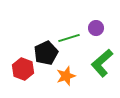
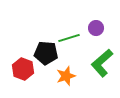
black pentagon: rotated 30 degrees clockwise
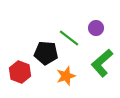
green line: rotated 55 degrees clockwise
red hexagon: moved 3 px left, 3 px down
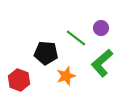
purple circle: moved 5 px right
green line: moved 7 px right
red hexagon: moved 1 px left, 8 px down
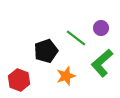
black pentagon: moved 2 px up; rotated 25 degrees counterclockwise
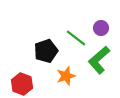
green L-shape: moved 3 px left, 3 px up
red hexagon: moved 3 px right, 4 px down
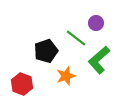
purple circle: moved 5 px left, 5 px up
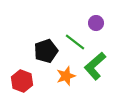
green line: moved 1 px left, 4 px down
green L-shape: moved 4 px left, 6 px down
red hexagon: moved 3 px up
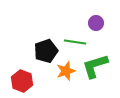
green line: rotated 30 degrees counterclockwise
green L-shape: rotated 24 degrees clockwise
orange star: moved 5 px up
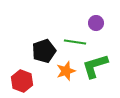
black pentagon: moved 2 px left
